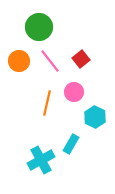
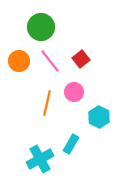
green circle: moved 2 px right
cyan hexagon: moved 4 px right
cyan cross: moved 1 px left, 1 px up
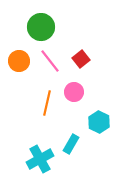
cyan hexagon: moved 5 px down
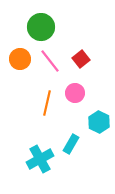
orange circle: moved 1 px right, 2 px up
pink circle: moved 1 px right, 1 px down
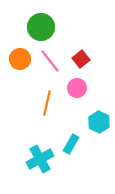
pink circle: moved 2 px right, 5 px up
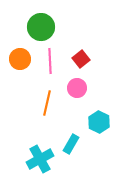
pink line: rotated 35 degrees clockwise
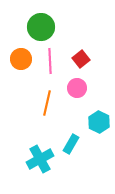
orange circle: moved 1 px right
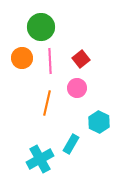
orange circle: moved 1 px right, 1 px up
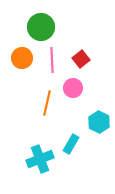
pink line: moved 2 px right, 1 px up
pink circle: moved 4 px left
cyan cross: rotated 8 degrees clockwise
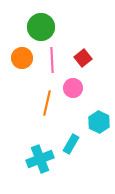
red square: moved 2 px right, 1 px up
